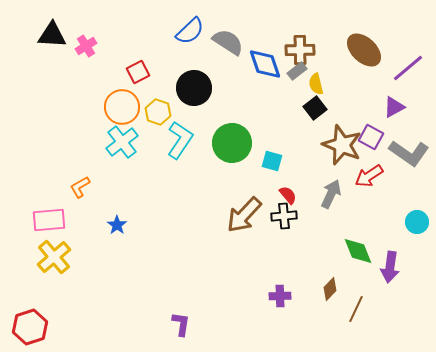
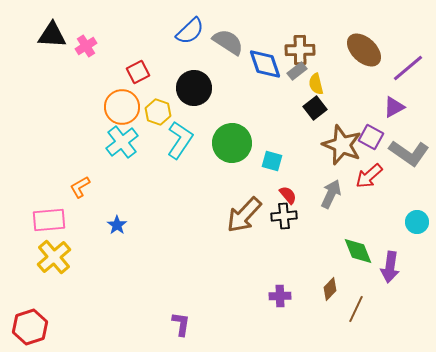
red arrow: rotated 8 degrees counterclockwise
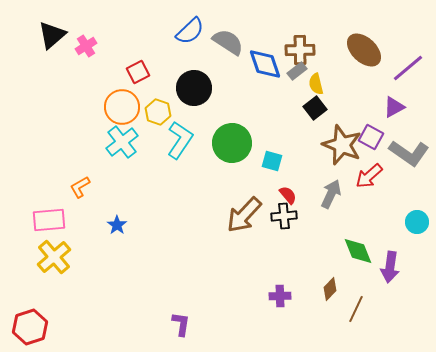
black triangle: rotated 44 degrees counterclockwise
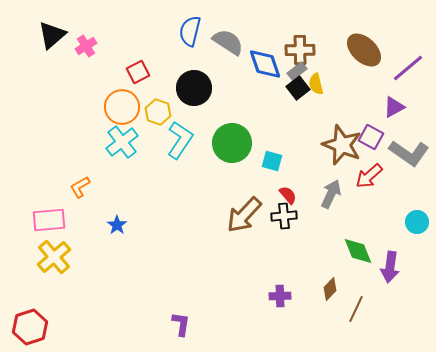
blue semicircle: rotated 148 degrees clockwise
black square: moved 17 px left, 20 px up
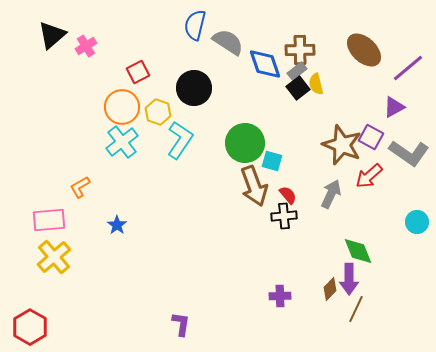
blue semicircle: moved 5 px right, 6 px up
green circle: moved 13 px right
brown arrow: moved 10 px right, 29 px up; rotated 63 degrees counterclockwise
purple arrow: moved 41 px left, 12 px down; rotated 8 degrees counterclockwise
red hexagon: rotated 12 degrees counterclockwise
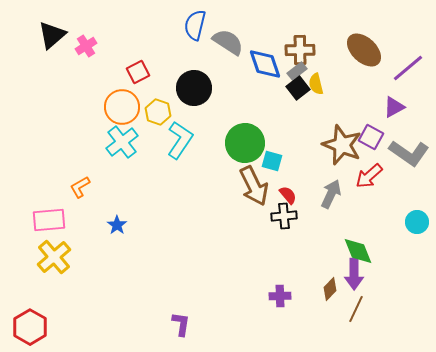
brown arrow: rotated 6 degrees counterclockwise
purple arrow: moved 5 px right, 5 px up
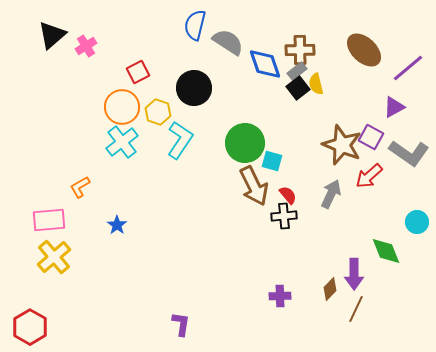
green diamond: moved 28 px right
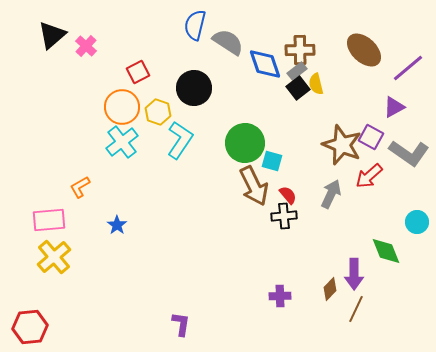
pink cross: rotated 15 degrees counterclockwise
red hexagon: rotated 24 degrees clockwise
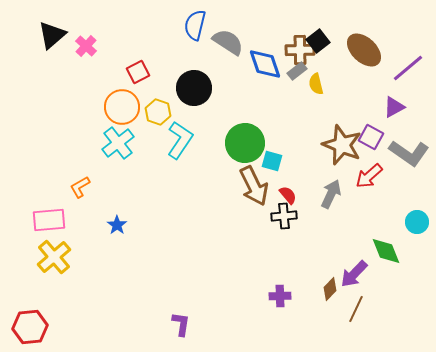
black square: moved 20 px right, 47 px up
cyan cross: moved 4 px left, 1 px down
purple arrow: rotated 44 degrees clockwise
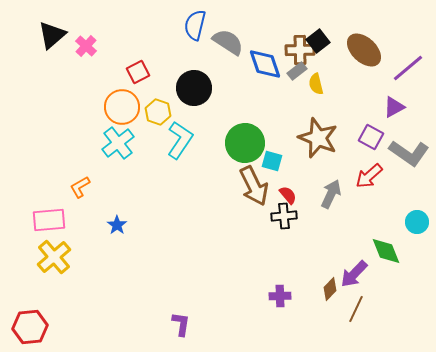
brown star: moved 24 px left, 7 px up
